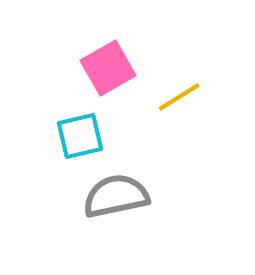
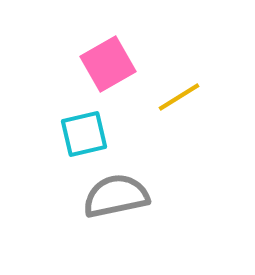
pink square: moved 4 px up
cyan square: moved 4 px right, 2 px up
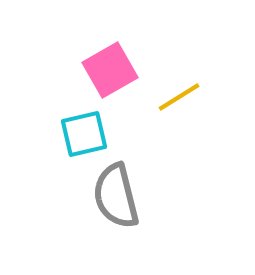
pink square: moved 2 px right, 6 px down
gray semicircle: rotated 92 degrees counterclockwise
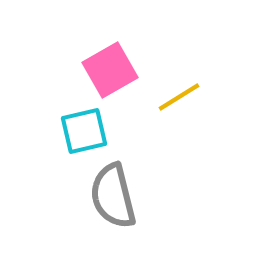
cyan square: moved 3 px up
gray semicircle: moved 3 px left
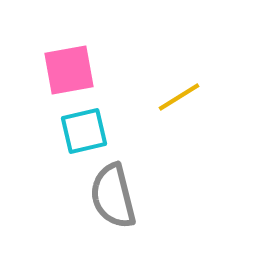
pink square: moved 41 px left; rotated 20 degrees clockwise
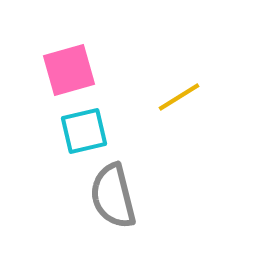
pink square: rotated 6 degrees counterclockwise
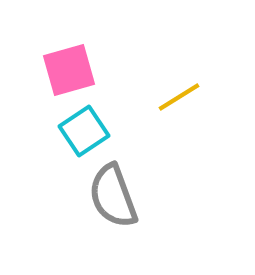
cyan square: rotated 21 degrees counterclockwise
gray semicircle: rotated 6 degrees counterclockwise
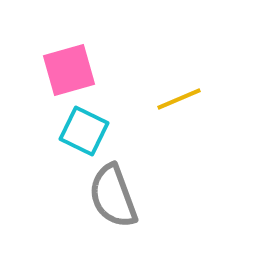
yellow line: moved 2 px down; rotated 9 degrees clockwise
cyan square: rotated 30 degrees counterclockwise
